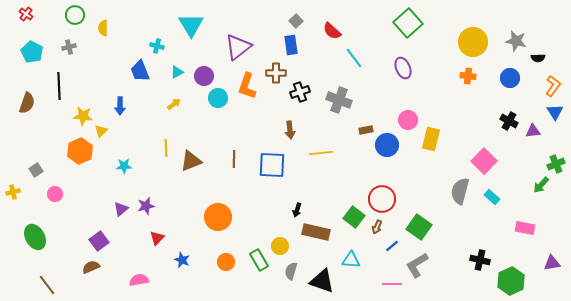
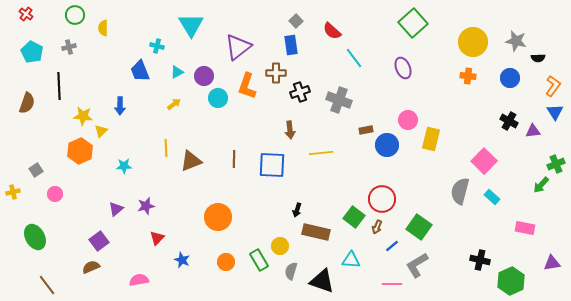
green square at (408, 23): moved 5 px right
purple triangle at (121, 209): moved 5 px left
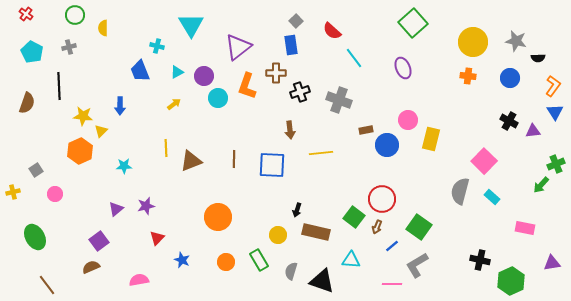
yellow circle at (280, 246): moved 2 px left, 11 px up
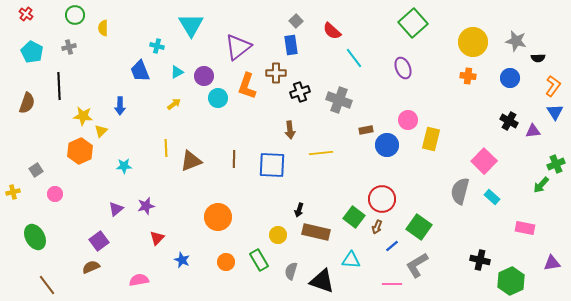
black arrow at (297, 210): moved 2 px right
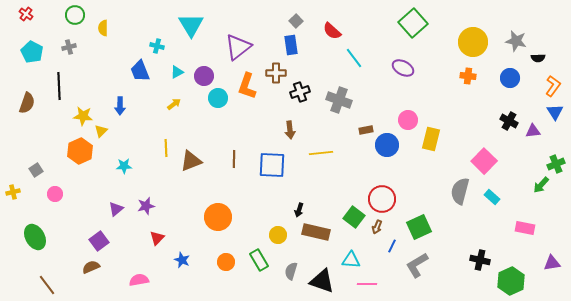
purple ellipse at (403, 68): rotated 40 degrees counterclockwise
green square at (419, 227): rotated 30 degrees clockwise
blue line at (392, 246): rotated 24 degrees counterclockwise
pink line at (392, 284): moved 25 px left
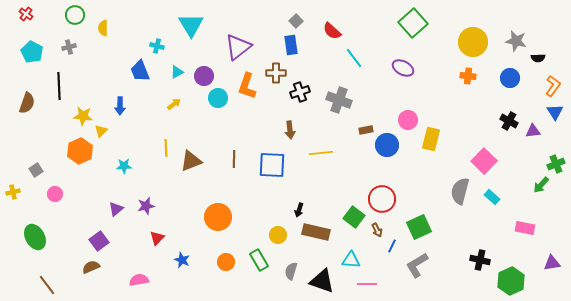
brown arrow at (377, 227): moved 3 px down; rotated 48 degrees counterclockwise
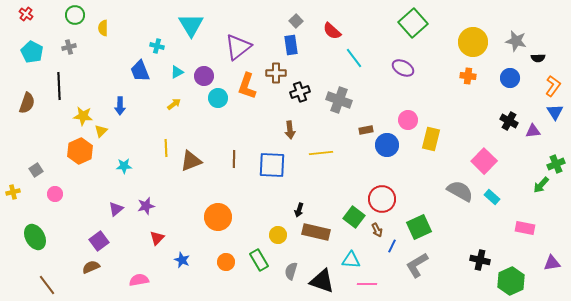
gray semicircle at (460, 191): rotated 104 degrees clockwise
